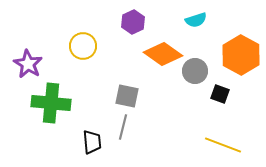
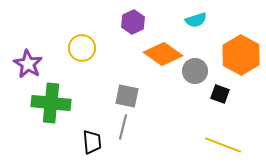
yellow circle: moved 1 px left, 2 px down
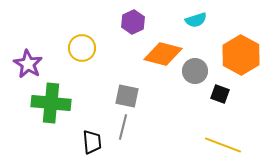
orange diamond: rotated 21 degrees counterclockwise
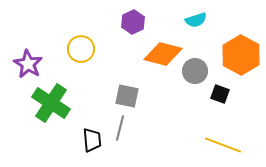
yellow circle: moved 1 px left, 1 px down
green cross: rotated 27 degrees clockwise
gray line: moved 3 px left, 1 px down
black trapezoid: moved 2 px up
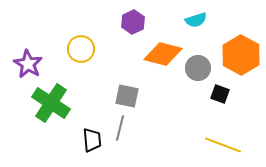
gray circle: moved 3 px right, 3 px up
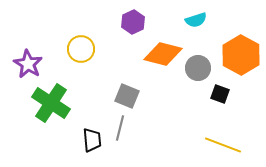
gray square: rotated 10 degrees clockwise
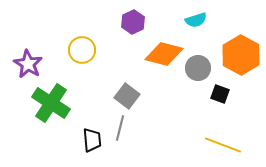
yellow circle: moved 1 px right, 1 px down
orange diamond: moved 1 px right
gray square: rotated 15 degrees clockwise
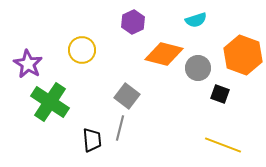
orange hexagon: moved 2 px right; rotated 9 degrees counterclockwise
green cross: moved 1 px left, 1 px up
